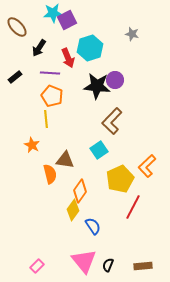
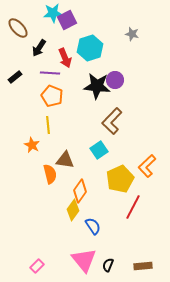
brown ellipse: moved 1 px right, 1 px down
red arrow: moved 3 px left
yellow line: moved 2 px right, 6 px down
pink triangle: moved 1 px up
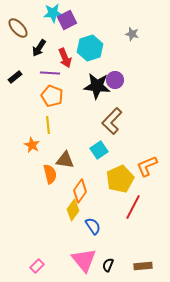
orange L-shape: rotated 20 degrees clockwise
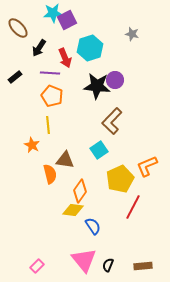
yellow diamond: rotated 60 degrees clockwise
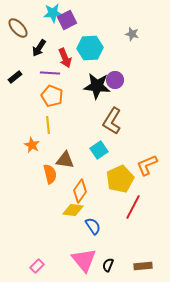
cyan hexagon: rotated 15 degrees clockwise
brown L-shape: rotated 12 degrees counterclockwise
orange L-shape: moved 1 px up
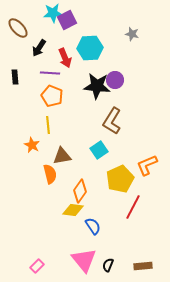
black rectangle: rotated 56 degrees counterclockwise
brown triangle: moved 3 px left, 4 px up; rotated 18 degrees counterclockwise
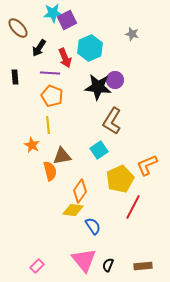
cyan hexagon: rotated 20 degrees counterclockwise
black star: moved 1 px right, 1 px down
orange semicircle: moved 3 px up
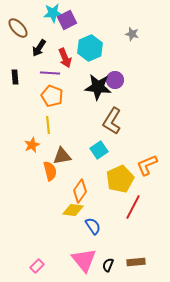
orange star: rotated 21 degrees clockwise
brown rectangle: moved 7 px left, 4 px up
